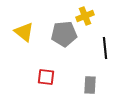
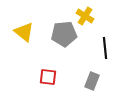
yellow cross: rotated 36 degrees counterclockwise
red square: moved 2 px right
gray rectangle: moved 2 px right, 4 px up; rotated 18 degrees clockwise
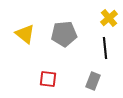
yellow cross: moved 24 px right, 2 px down; rotated 18 degrees clockwise
yellow triangle: moved 1 px right, 2 px down
red square: moved 2 px down
gray rectangle: moved 1 px right
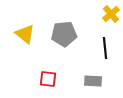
yellow cross: moved 2 px right, 4 px up
gray rectangle: rotated 72 degrees clockwise
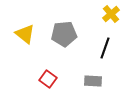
black line: rotated 25 degrees clockwise
red square: rotated 30 degrees clockwise
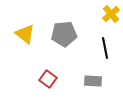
black line: rotated 30 degrees counterclockwise
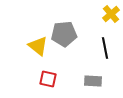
yellow triangle: moved 13 px right, 12 px down
red square: rotated 24 degrees counterclockwise
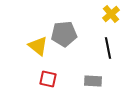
black line: moved 3 px right
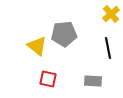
yellow triangle: moved 1 px left
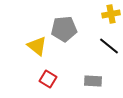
yellow cross: rotated 30 degrees clockwise
gray pentagon: moved 5 px up
black line: moved 1 px right, 2 px up; rotated 40 degrees counterclockwise
red square: rotated 18 degrees clockwise
